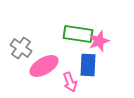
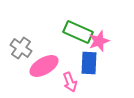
green rectangle: moved 2 px up; rotated 16 degrees clockwise
blue rectangle: moved 1 px right, 2 px up
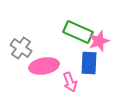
pink ellipse: rotated 20 degrees clockwise
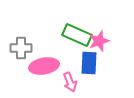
green rectangle: moved 1 px left, 3 px down
gray cross: rotated 35 degrees counterclockwise
